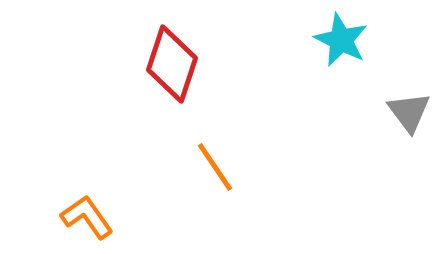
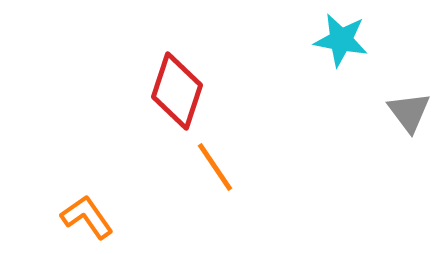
cyan star: rotated 16 degrees counterclockwise
red diamond: moved 5 px right, 27 px down
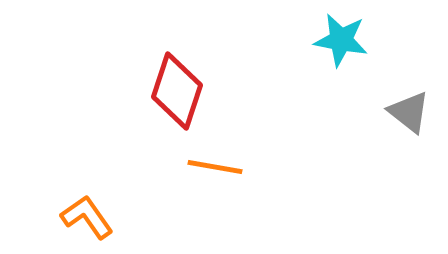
gray triangle: rotated 15 degrees counterclockwise
orange line: rotated 46 degrees counterclockwise
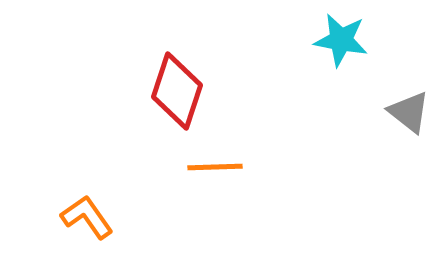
orange line: rotated 12 degrees counterclockwise
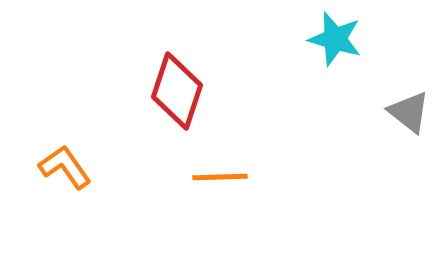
cyan star: moved 6 px left, 1 px up; rotated 6 degrees clockwise
orange line: moved 5 px right, 10 px down
orange L-shape: moved 22 px left, 50 px up
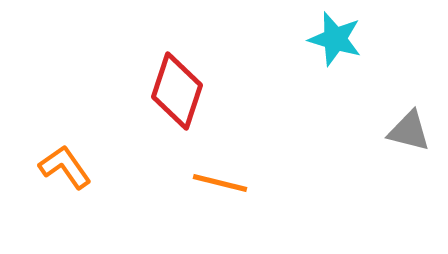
gray triangle: moved 19 px down; rotated 24 degrees counterclockwise
orange line: moved 6 px down; rotated 16 degrees clockwise
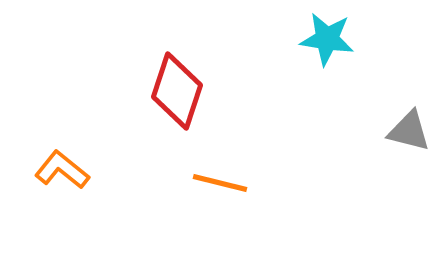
cyan star: moved 8 px left; rotated 8 degrees counterclockwise
orange L-shape: moved 3 px left, 3 px down; rotated 16 degrees counterclockwise
